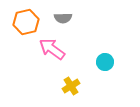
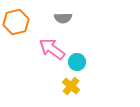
orange hexagon: moved 10 px left
cyan circle: moved 28 px left
yellow cross: rotated 18 degrees counterclockwise
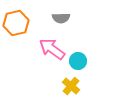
gray semicircle: moved 2 px left
orange hexagon: moved 1 px down
cyan circle: moved 1 px right, 1 px up
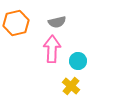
gray semicircle: moved 4 px left, 4 px down; rotated 12 degrees counterclockwise
pink arrow: rotated 56 degrees clockwise
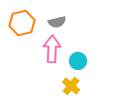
orange hexagon: moved 6 px right
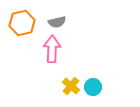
cyan circle: moved 15 px right, 26 px down
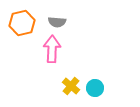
gray semicircle: rotated 18 degrees clockwise
cyan circle: moved 2 px right, 1 px down
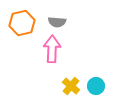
cyan circle: moved 1 px right, 2 px up
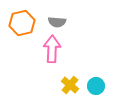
yellow cross: moved 1 px left, 1 px up
